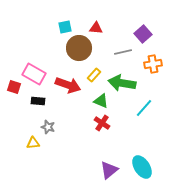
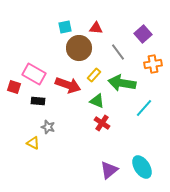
gray line: moved 5 px left; rotated 66 degrees clockwise
green triangle: moved 4 px left
yellow triangle: rotated 32 degrees clockwise
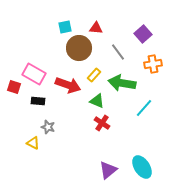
purple triangle: moved 1 px left
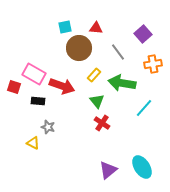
red arrow: moved 6 px left, 1 px down
green triangle: rotated 28 degrees clockwise
